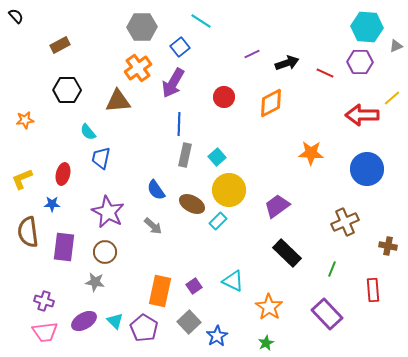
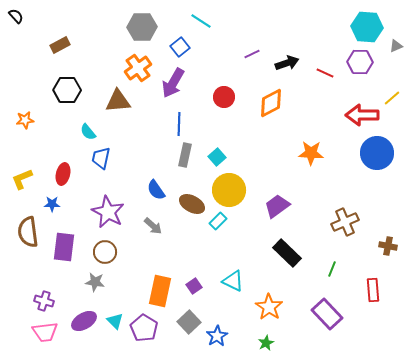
blue circle at (367, 169): moved 10 px right, 16 px up
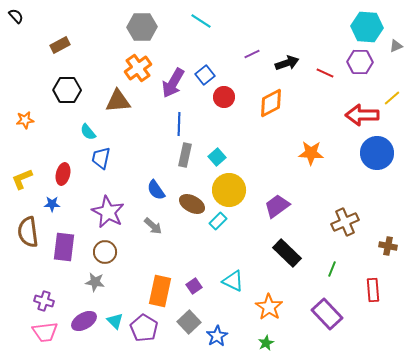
blue square at (180, 47): moved 25 px right, 28 px down
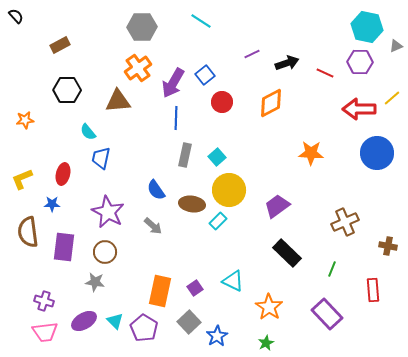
cyan hexagon at (367, 27): rotated 8 degrees clockwise
red circle at (224, 97): moved 2 px left, 5 px down
red arrow at (362, 115): moved 3 px left, 6 px up
blue line at (179, 124): moved 3 px left, 6 px up
brown ellipse at (192, 204): rotated 20 degrees counterclockwise
purple square at (194, 286): moved 1 px right, 2 px down
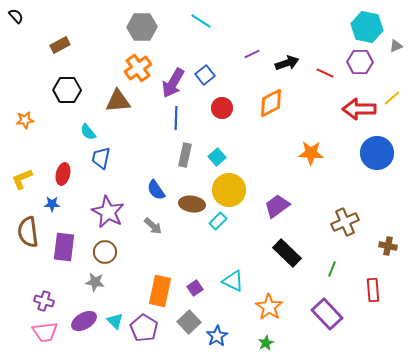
red circle at (222, 102): moved 6 px down
